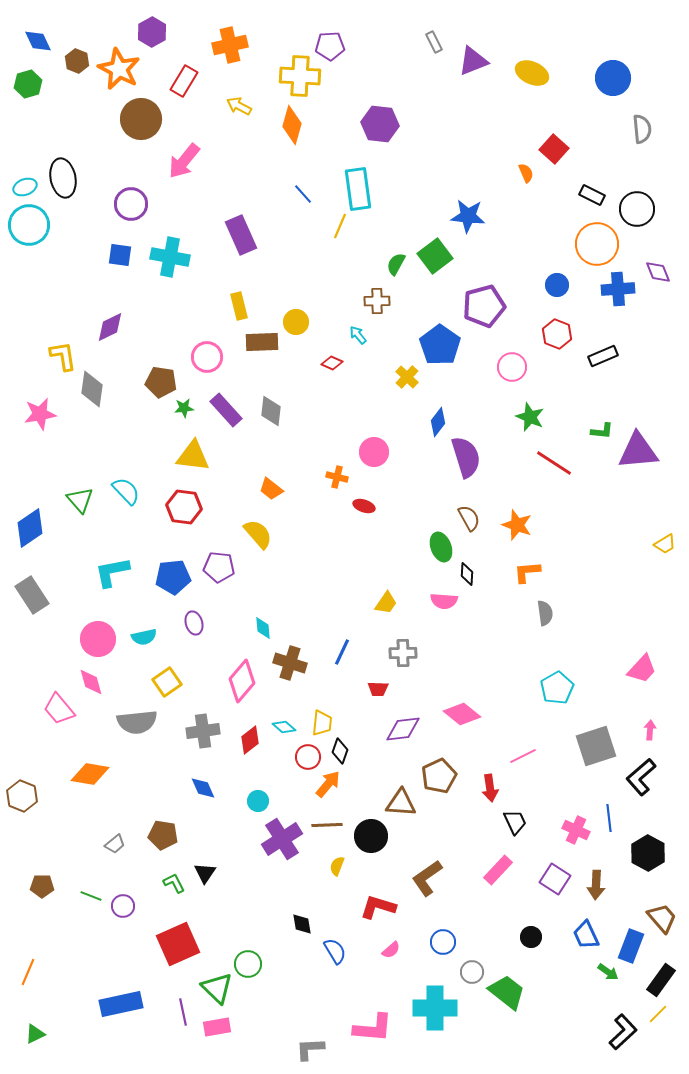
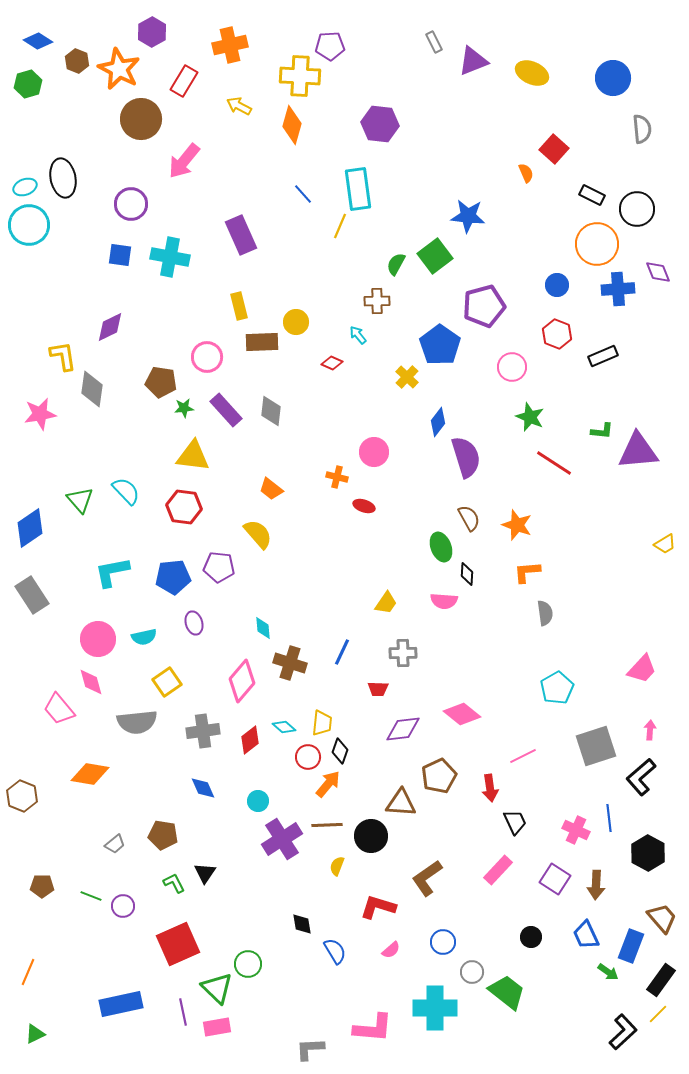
blue diamond at (38, 41): rotated 32 degrees counterclockwise
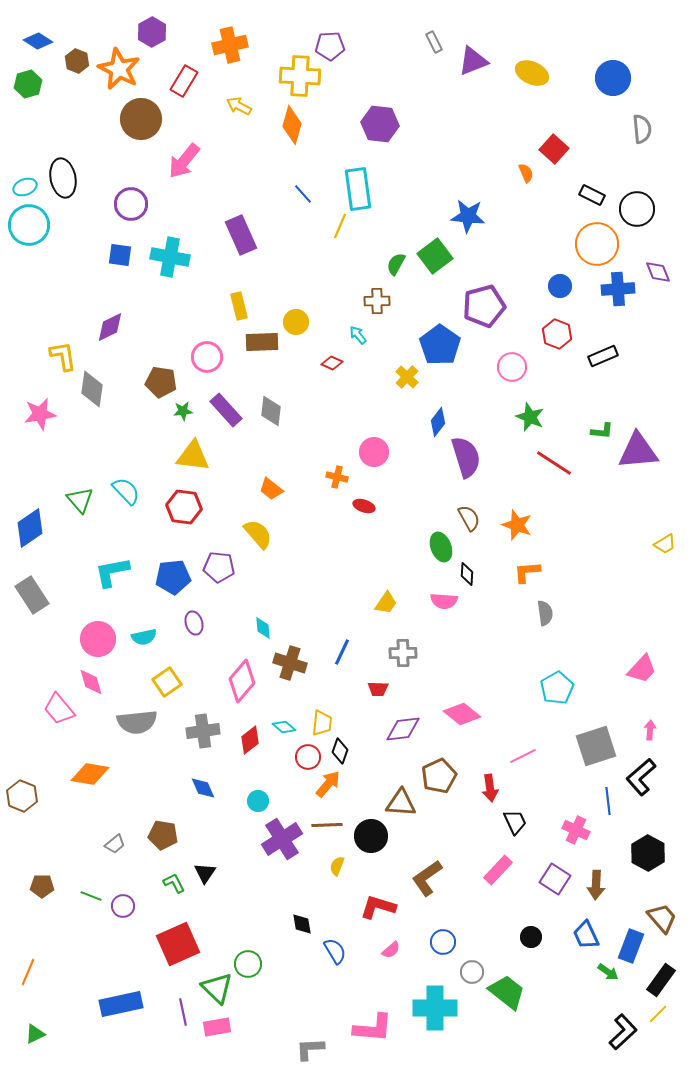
blue circle at (557, 285): moved 3 px right, 1 px down
green star at (184, 408): moved 1 px left, 3 px down
blue line at (609, 818): moved 1 px left, 17 px up
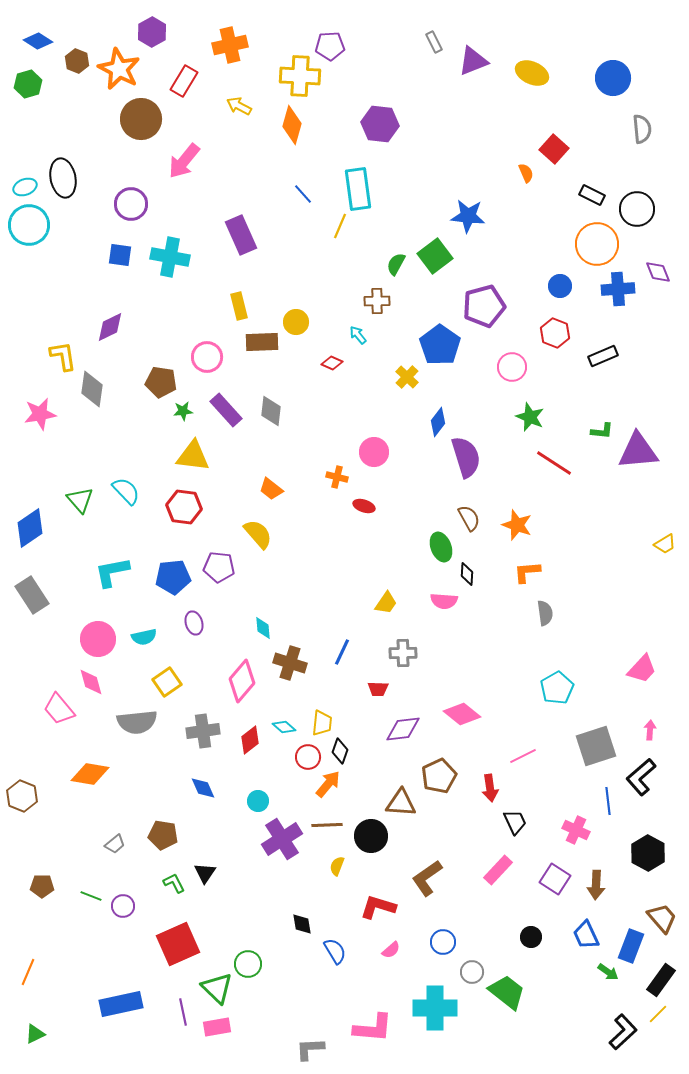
red hexagon at (557, 334): moved 2 px left, 1 px up
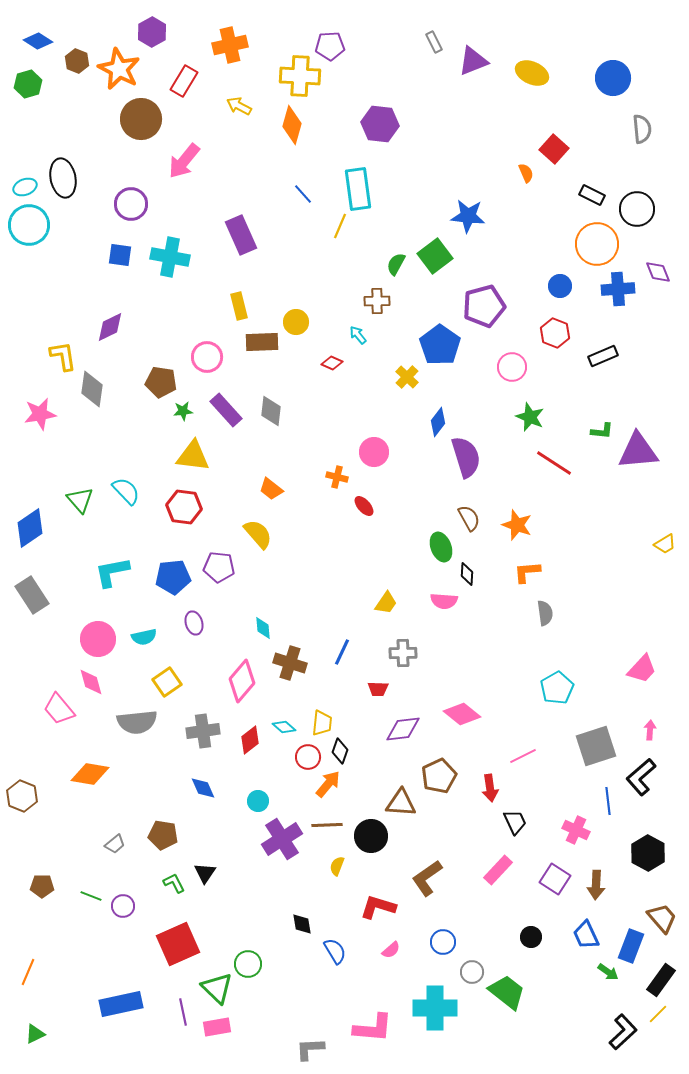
red ellipse at (364, 506): rotated 30 degrees clockwise
